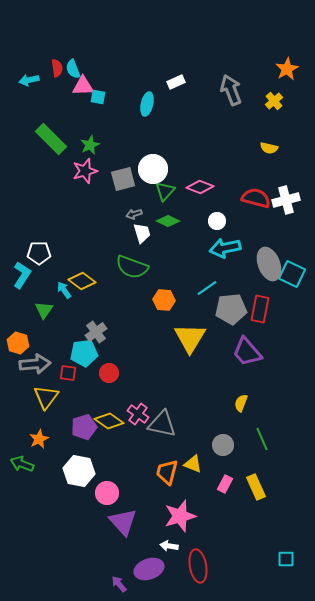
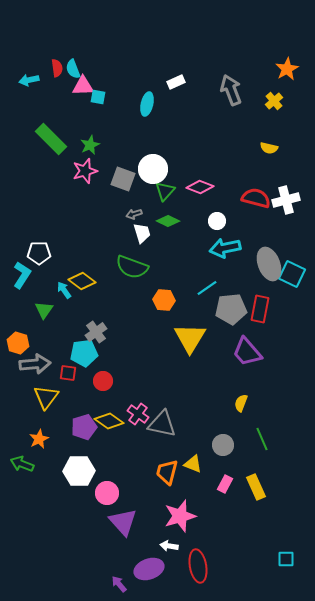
gray square at (123, 179): rotated 35 degrees clockwise
red circle at (109, 373): moved 6 px left, 8 px down
white hexagon at (79, 471): rotated 12 degrees counterclockwise
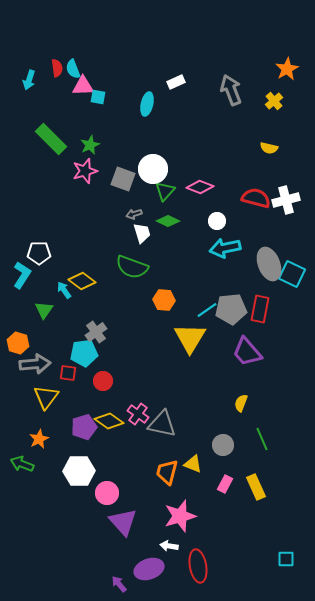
cyan arrow at (29, 80): rotated 60 degrees counterclockwise
cyan line at (207, 288): moved 22 px down
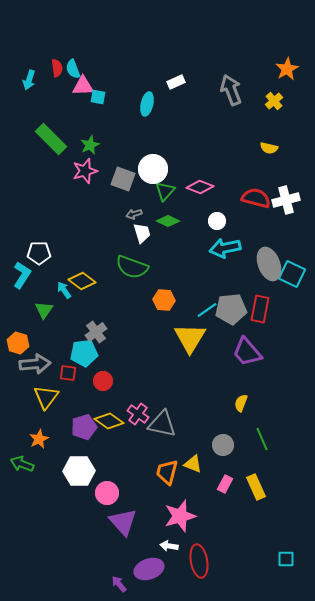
red ellipse at (198, 566): moved 1 px right, 5 px up
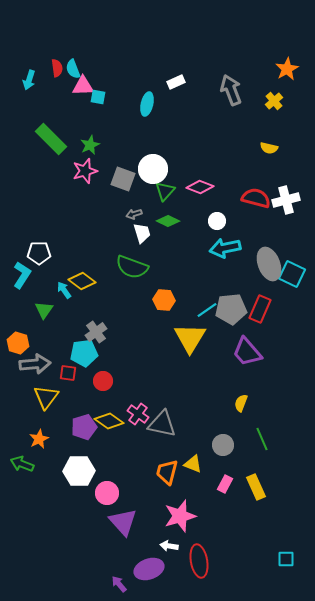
red rectangle at (260, 309): rotated 12 degrees clockwise
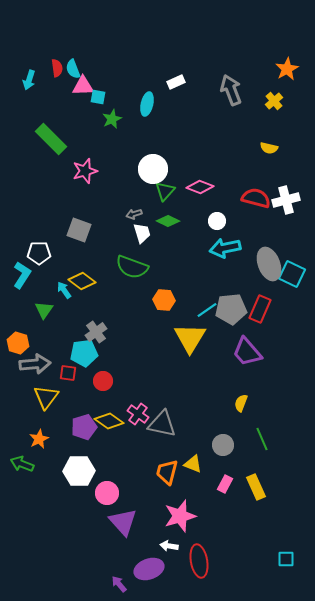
green star at (90, 145): moved 22 px right, 26 px up
gray square at (123, 179): moved 44 px left, 51 px down
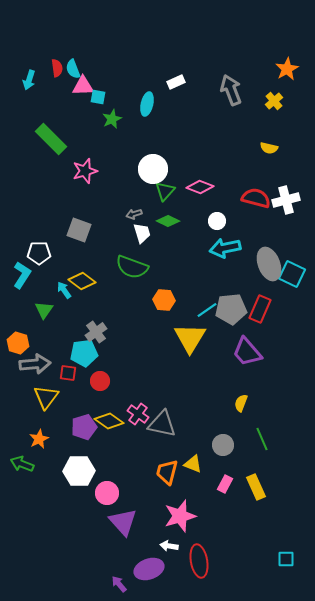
red circle at (103, 381): moved 3 px left
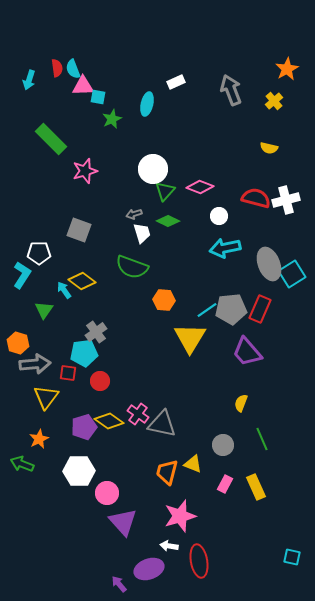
white circle at (217, 221): moved 2 px right, 5 px up
cyan square at (292, 274): rotated 32 degrees clockwise
cyan square at (286, 559): moved 6 px right, 2 px up; rotated 12 degrees clockwise
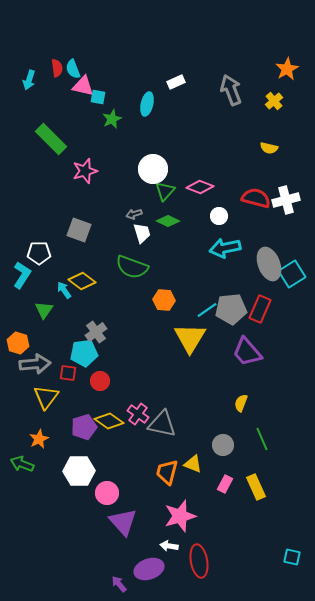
pink triangle at (83, 86): rotated 15 degrees clockwise
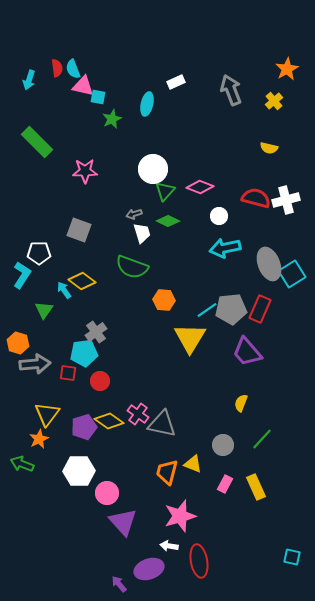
green rectangle at (51, 139): moved 14 px left, 3 px down
pink star at (85, 171): rotated 15 degrees clockwise
yellow triangle at (46, 397): moved 1 px right, 17 px down
green line at (262, 439): rotated 65 degrees clockwise
